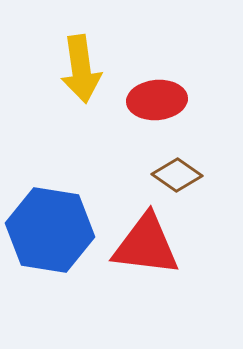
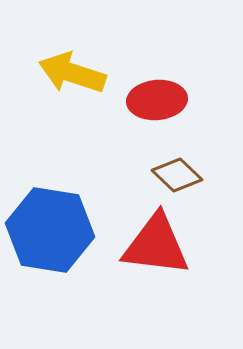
yellow arrow: moved 9 px left, 4 px down; rotated 116 degrees clockwise
brown diamond: rotated 9 degrees clockwise
red triangle: moved 10 px right
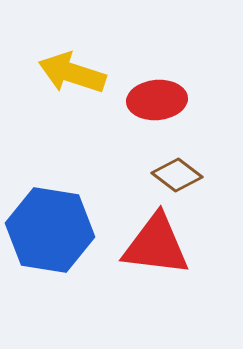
brown diamond: rotated 6 degrees counterclockwise
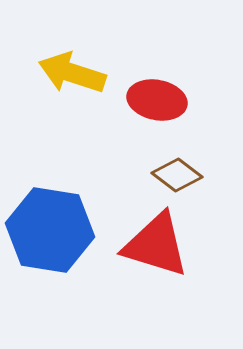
red ellipse: rotated 16 degrees clockwise
red triangle: rotated 10 degrees clockwise
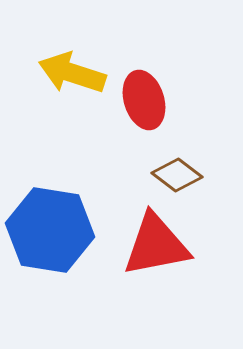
red ellipse: moved 13 px left; rotated 62 degrees clockwise
red triangle: rotated 28 degrees counterclockwise
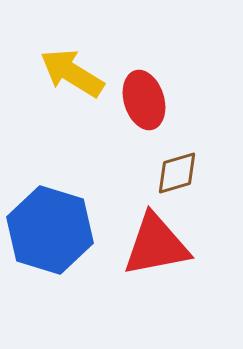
yellow arrow: rotated 14 degrees clockwise
brown diamond: moved 2 px up; rotated 54 degrees counterclockwise
blue hexagon: rotated 8 degrees clockwise
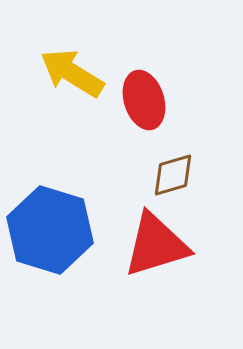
brown diamond: moved 4 px left, 2 px down
red triangle: rotated 6 degrees counterclockwise
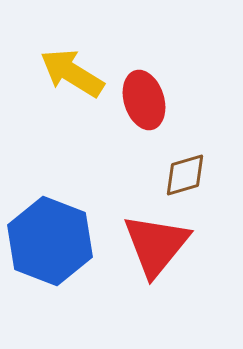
brown diamond: moved 12 px right
blue hexagon: moved 11 px down; rotated 4 degrees clockwise
red triangle: rotated 34 degrees counterclockwise
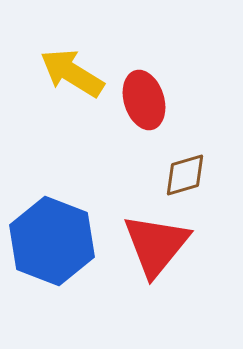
blue hexagon: moved 2 px right
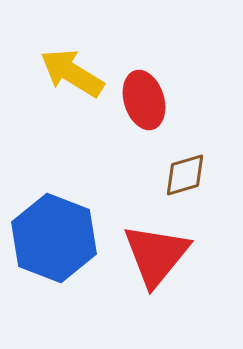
blue hexagon: moved 2 px right, 3 px up
red triangle: moved 10 px down
